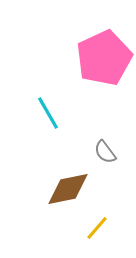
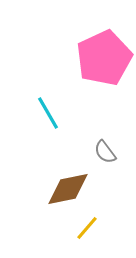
yellow line: moved 10 px left
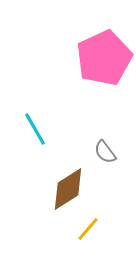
cyan line: moved 13 px left, 16 px down
brown diamond: rotated 21 degrees counterclockwise
yellow line: moved 1 px right, 1 px down
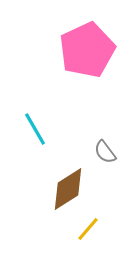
pink pentagon: moved 17 px left, 8 px up
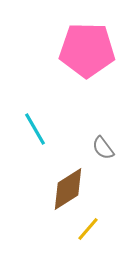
pink pentagon: rotated 26 degrees clockwise
gray semicircle: moved 2 px left, 4 px up
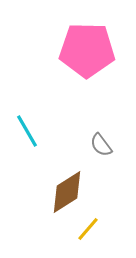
cyan line: moved 8 px left, 2 px down
gray semicircle: moved 2 px left, 3 px up
brown diamond: moved 1 px left, 3 px down
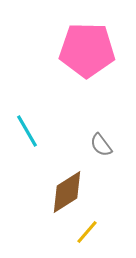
yellow line: moved 1 px left, 3 px down
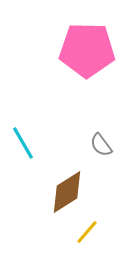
cyan line: moved 4 px left, 12 px down
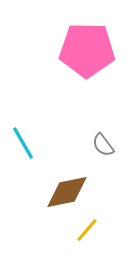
gray semicircle: moved 2 px right
brown diamond: rotated 21 degrees clockwise
yellow line: moved 2 px up
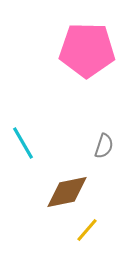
gray semicircle: moved 1 px right, 1 px down; rotated 125 degrees counterclockwise
